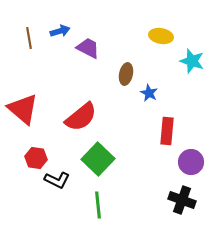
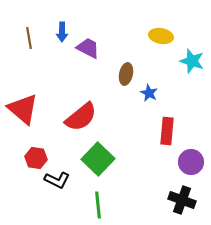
blue arrow: moved 2 px right, 1 px down; rotated 108 degrees clockwise
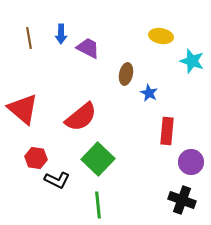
blue arrow: moved 1 px left, 2 px down
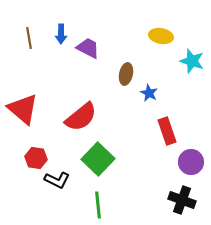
red rectangle: rotated 24 degrees counterclockwise
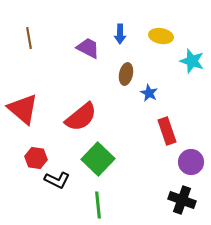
blue arrow: moved 59 px right
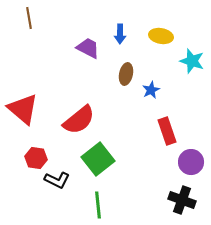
brown line: moved 20 px up
blue star: moved 2 px right, 3 px up; rotated 18 degrees clockwise
red semicircle: moved 2 px left, 3 px down
green square: rotated 8 degrees clockwise
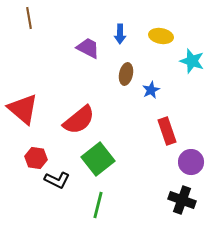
green line: rotated 20 degrees clockwise
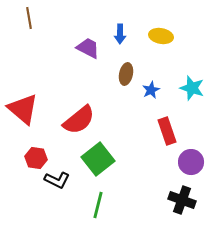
cyan star: moved 27 px down
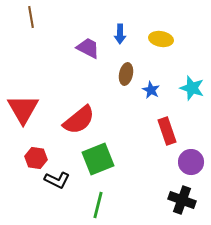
brown line: moved 2 px right, 1 px up
yellow ellipse: moved 3 px down
blue star: rotated 18 degrees counterclockwise
red triangle: rotated 20 degrees clockwise
green square: rotated 16 degrees clockwise
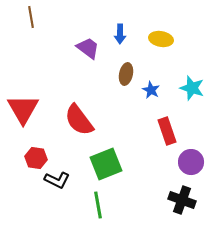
purple trapezoid: rotated 10 degrees clockwise
red semicircle: rotated 92 degrees clockwise
green square: moved 8 px right, 5 px down
green line: rotated 24 degrees counterclockwise
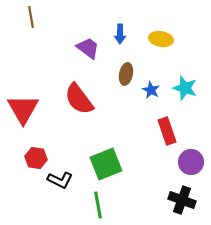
cyan star: moved 7 px left
red semicircle: moved 21 px up
black L-shape: moved 3 px right
